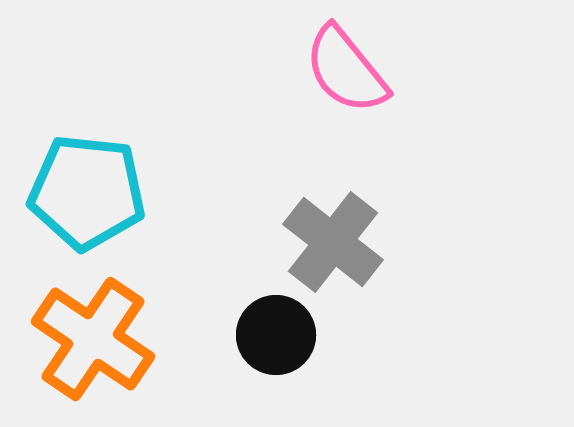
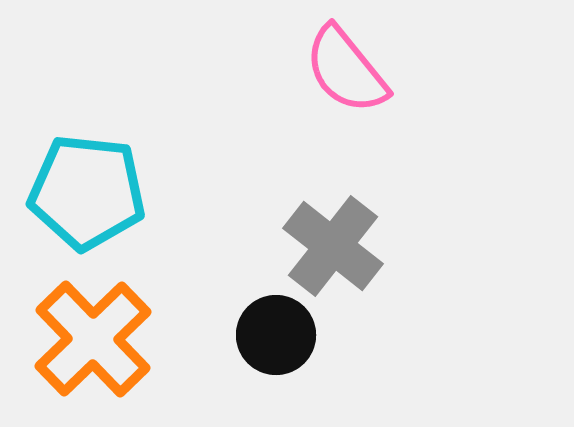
gray cross: moved 4 px down
orange cross: rotated 12 degrees clockwise
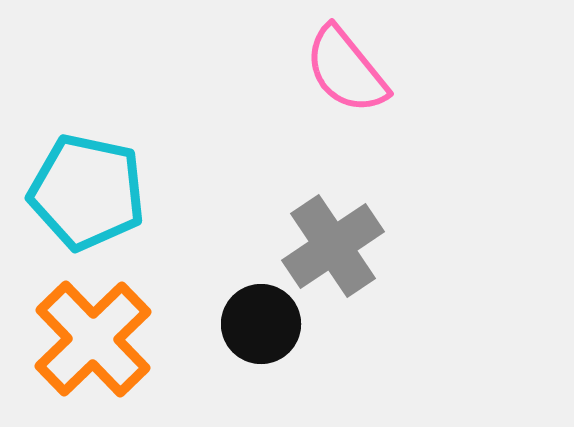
cyan pentagon: rotated 6 degrees clockwise
gray cross: rotated 18 degrees clockwise
black circle: moved 15 px left, 11 px up
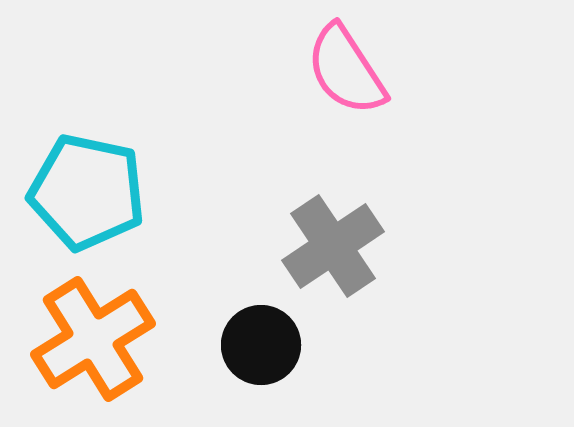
pink semicircle: rotated 6 degrees clockwise
black circle: moved 21 px down
orange cross: rotated 12 degrees clockwise
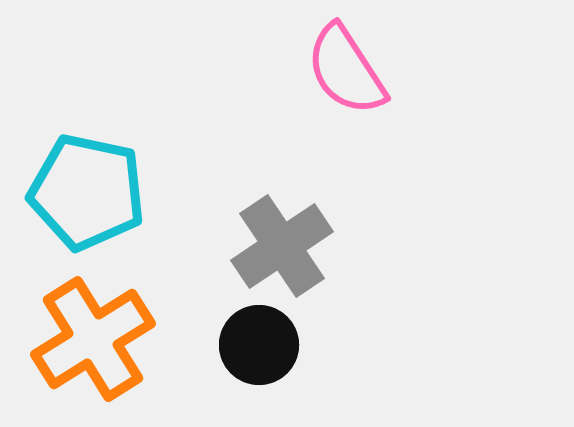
gray cross: moved 51 px left
black circle: moved 2 px left
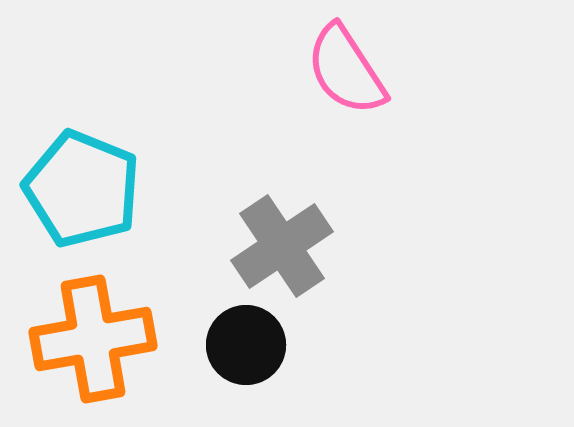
cyan pentagon: moved 5 px left, 3 px up; rotated 10 degrees clockwise
orange cross: rotated 22 degrees clockwise
black circle: moved 13 px left
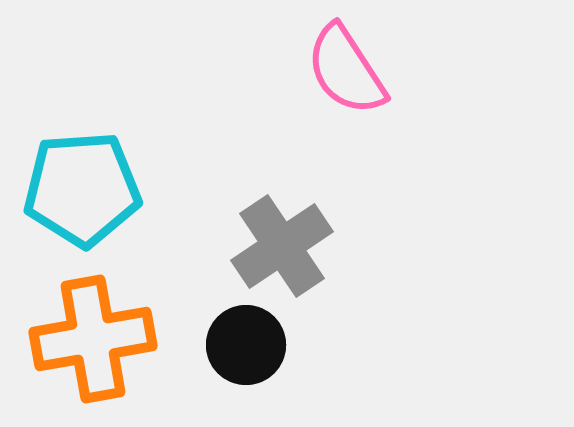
cyan pentagon: rotated 26 degrees counterclockwise
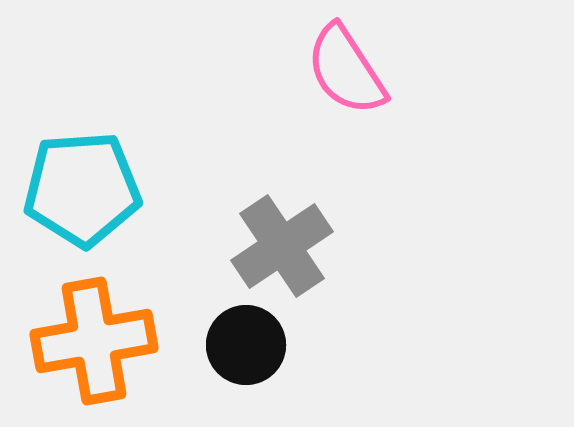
orange cross: moved 1 px right, 2 px down
